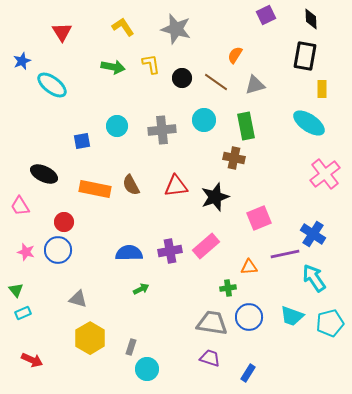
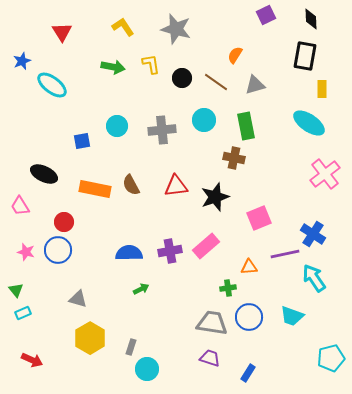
cyan pentagon at (330, 323): moved 1 px right, 35 px down
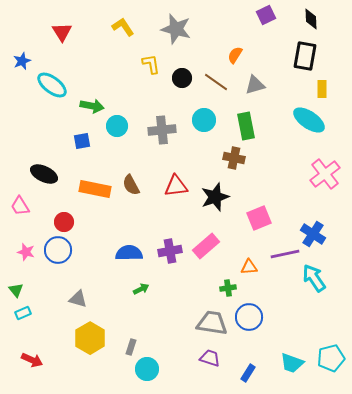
green arrow at (113, 67): moved 21 px left, 39 px down
cyan ellipse at (309, 123): moved 3 px up
cyan trapezoid at (292, 316): moved 47 px down
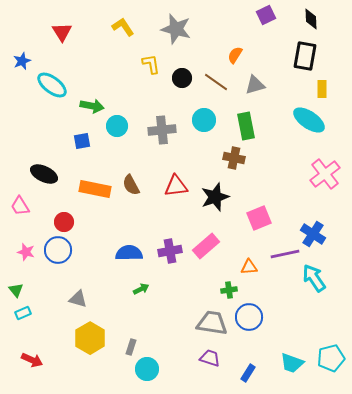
green cross at (228, 288): moved 1 px right, 2 px down
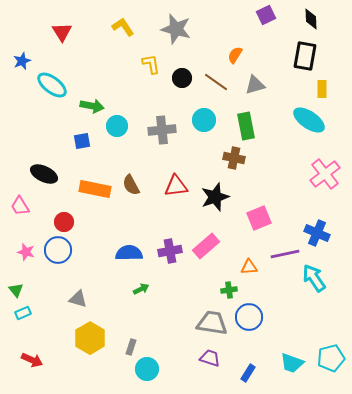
blue cross at (313, 234): moved 4 px right, 1 px up; rotated 10 degrees counterclockwise
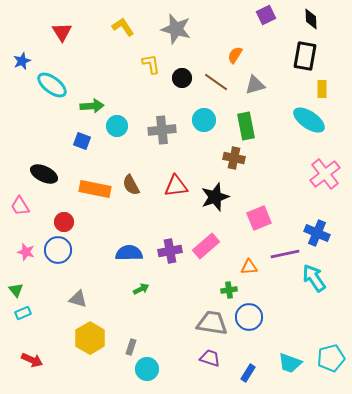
green arrow at (92, 106): rotated 15 degrees counterclockwise
blue square at (82, 141): rotated 30 degrees clockwise
cyan trapezoid at (292, 363): moved 2 px left
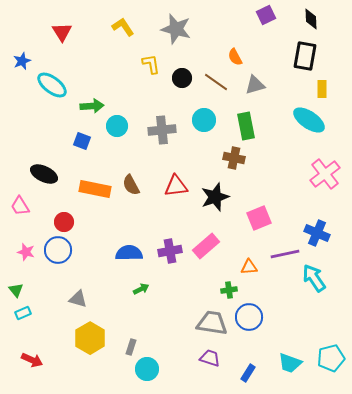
orange semicircle at (235, 55): moved 2 px down; rotated 60 degrees counterclockwise
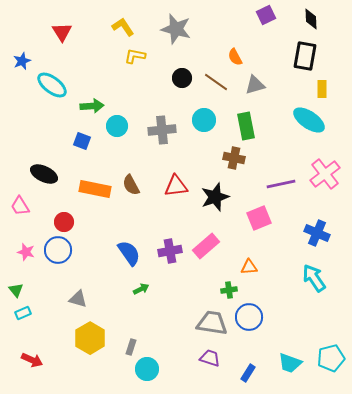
yellow L-shape at (151, 64): moved 16 px left, 8 px up; rotated 70 degrees counterclockwise
blue semicircle at (129, 253): rotated 56 degrees clockwise
purple line at (285, 254): moved 4 px left, 70 px up
